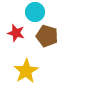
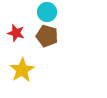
cyan circle: moved 12 px right
yellow star: moved 4 px left, 1 px up
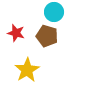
cyan circle: moved 7 px right
yellow star: moved 5 px right
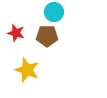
brown pentagon: rotated 15 degrees counterclockwise
yellow star: rotated 20 degrees counterclockwise
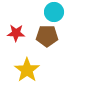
red star: rotated 12 degrees counterclockwise
yellow star: rotated 15 degrees clockwise
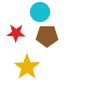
cyan circle: moved 14 px left
yellow star: moved 3 px up
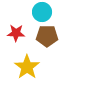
cyan circle: moved 2 px right
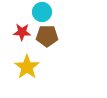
red star: moved 6 px right, 1 px up
